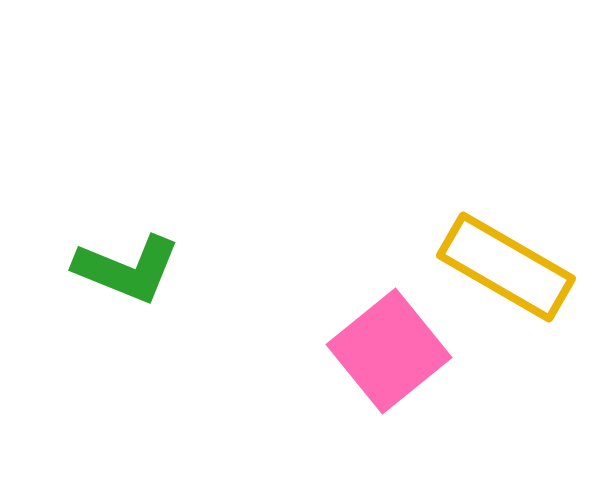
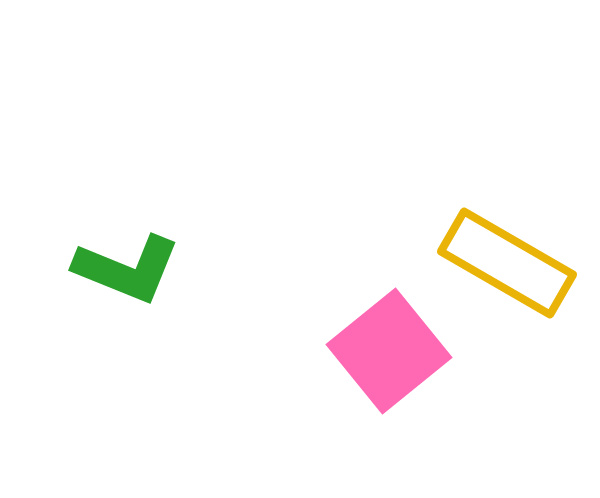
yellow rectangle: moved 1 px right, 4 px up
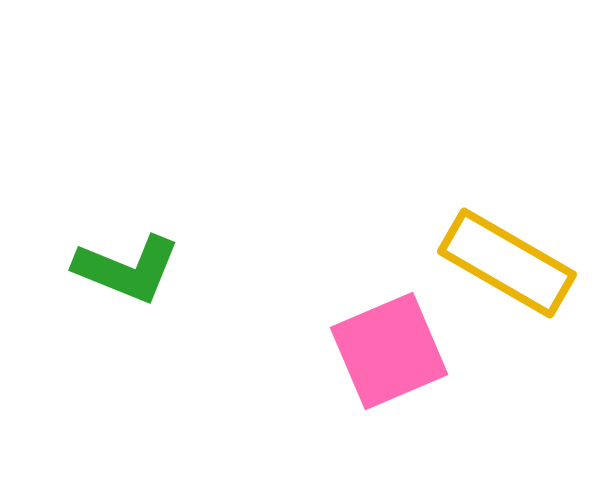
pink square: rotated 16 degrees clockwise
